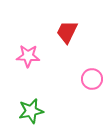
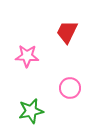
pink star: moved 1 px left
pink circle: moved 22 px left, 9 px down
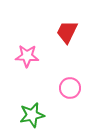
green star: moved 1 px right, 4 px down
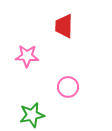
red trapezoid: moved 3 px left, 6 px up; rotated 25 degrees counterclockwise
pink circle: moved 2 px left, 1 px up
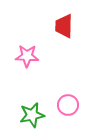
pink circle: moved 18 px down
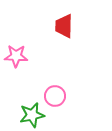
pink star: moved 11 px left
pink circle: moved 13 px left, 9 px up
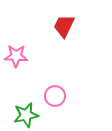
red trapezoid: rotated 25 degrees clockwise
green star: moved 6 px left
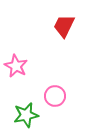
pink star: moved 10 px down; rotated 25 degrees clockwise
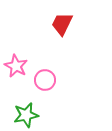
red trapezoid: moved 2 px left, 2 px up
pink circle: moved 10 px left, 16 px up
